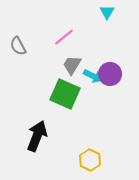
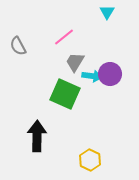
gray trapezoid: moved 3 px right, 3 px up
cyan arrow: moved 1 px left; rotated 18 degrees counterclockwise
black arrow: rotated 20 degrees counterclockwise
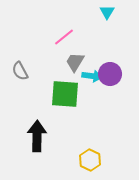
gray semicircle: moved 2 px right, 25 px down
green square: rotated 20 degrees counterclockwise
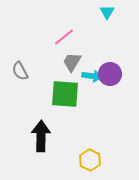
gray trapezoid: moved 3 px left
black arrow: moved 4 px right
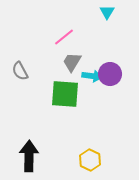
black arrow: moved 12 px left, 20 px down
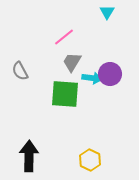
cyan arrow: moved 2 px down
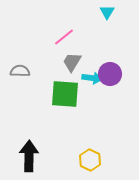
gray semicircle: rotated 120 degrees clockwise
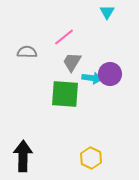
gray semicircle: moved 7 px right, 19 px up
black arrow: moved 6 px left
yellow hexagon: moved 1 px right, 2 px up
